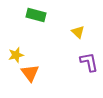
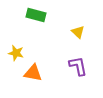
yellow star: moved 2 px up; rotated 28 degrees clockwise
purple L-shape: moved 11 px left, 4 px down
orange triangle: moved 3 px right; rotated 42 degrees counterclockwise
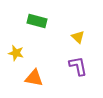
green rectangle: moved 1 px right, 6 px down
yellow triangle: moved 5 px down
orange triangle: moved 1 px right, 5 px down
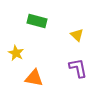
yellow triangle: moved 1 px left, 2 px up
yellow star: rotated 14 degrees clockwise
purple L-shape: moved 2 px down
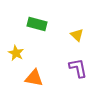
green rectangle: moved 3 px down
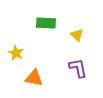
green rectangle: moved 9 px right, 1 px up; rotated 12 degrees counterclockwise
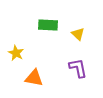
green rectangle: moved 2 px right, 2 px down
yellow triangle: moved 1 px right, 1 px up
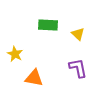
yellow star: moved 1 px left, 1 px down
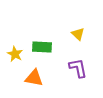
green rectangle: moved 6 px left, 22 px down
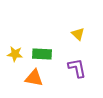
green rectangle: moved 7 px down
yellow star: rotated 21 degrees counterclockwise
purple L-shape: moved 1 px left
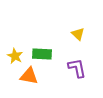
yellow star: moved 2 px down; rotated 21 degrees clockwise
orange triangle: moved 5 px left, 2 px up
